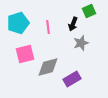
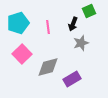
pink square: moved 3 px left; rotated 30 degrees counterclockwise
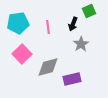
cyan pentagon: rotated 10 degrees clockwise
gray star: moved 1 px down; rotated 14 degrees counterclockwise
purple rectangle: rotated 18 degrees clockwise
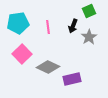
black arrow: moved 2 px down
gray star: moved 8 px right, 7 px up
gray diamond: rotated 40 degrees clockwise
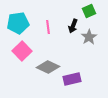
pink square: moved 3 px up
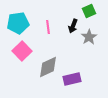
gray diamond: rotated 50 degrees counterclockwise
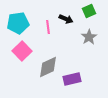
black arrow: moved 7 px left, 7 px up; rotated 88 degrees counterclockwise
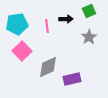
black arrow: rotated 24 degrees counterclockwise
cyan pentagon: moved 1 px left, 1 px down
pink line: moved 1 px left, 1 px up
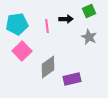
gray star: rotated 14 degrees counterclockwise
gray diamond: rotated 10 degrees counterclockwise
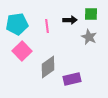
green square: moved 2 px right, 3 px down; rotated 24 degrees clockwise
black arrow: moved 4 px right, 1 px down
